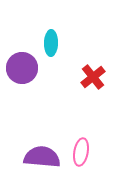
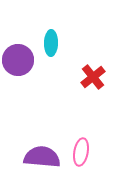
purple circle: moved 4 px left, 8 px up
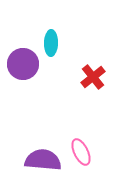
purple circle: moved 5 px right, 4 px down
pink ellipse: rotated 36 degrees counterclockwise
purple semicircle: moved 1 px right, 3 px down
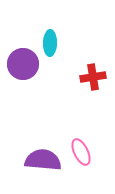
cyan ellipse: moved 1 px left
red cross: rotated 30 degrees clockwise
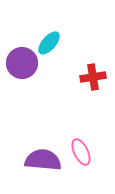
cyan ellipse: moved 1 px left; rotated 40 degrees clockwise
purple circle: moved 1 px left, 1 px up
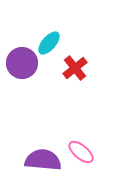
red cross: moved 18 px left, 9 px up; rotated 30 degrees counterclockwise
pink ellipse: rotated 24 degrees counterclockwise
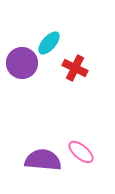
red cross: rotated 25 degrees counterclockwise
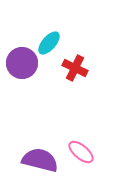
purple semicircle: moved 3 px left; rotated 9 degrees clockwise
